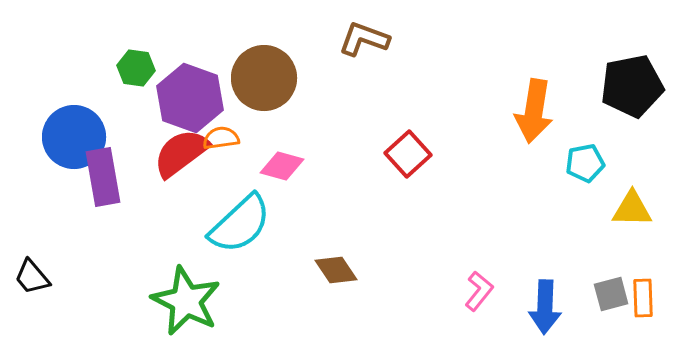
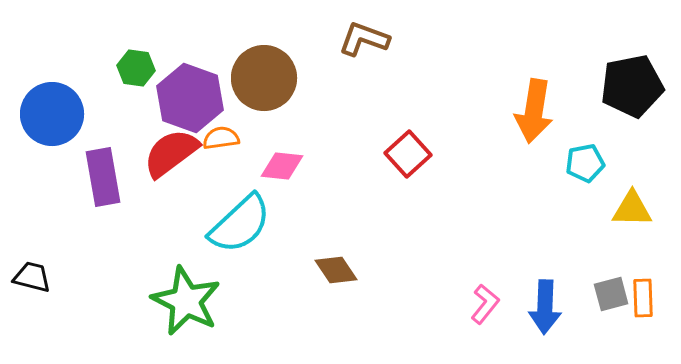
blue circle: moved 22 px left, 23 px up
red semicircle: moved 10 px left
pink diamond: rotated 9 degrees counterclockwise
black trapezoid: rotated 144 degrees clockwise
pink L-shape: moved 6 px right, 13 px down
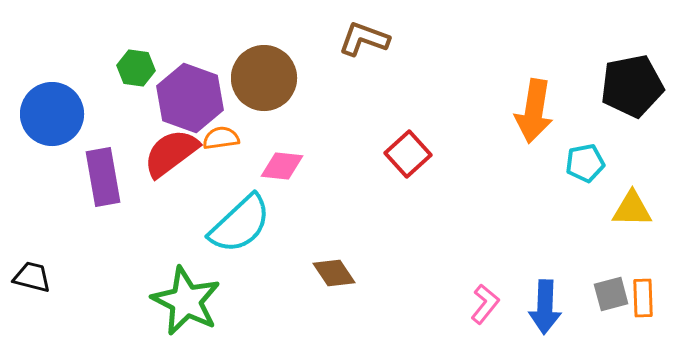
brown diamond: moved 2 px left, 3 px down
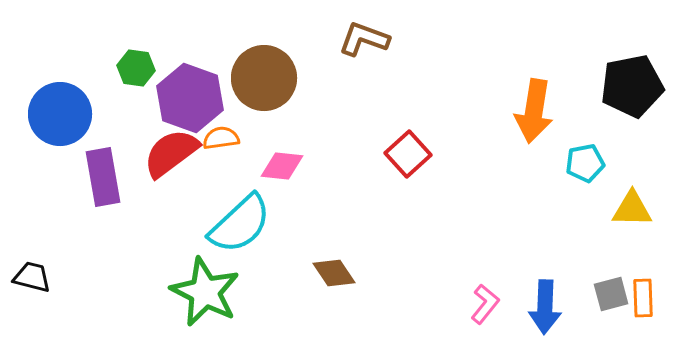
blue circle: moved 8 px right
green star: moved 19 px right, 9 px up
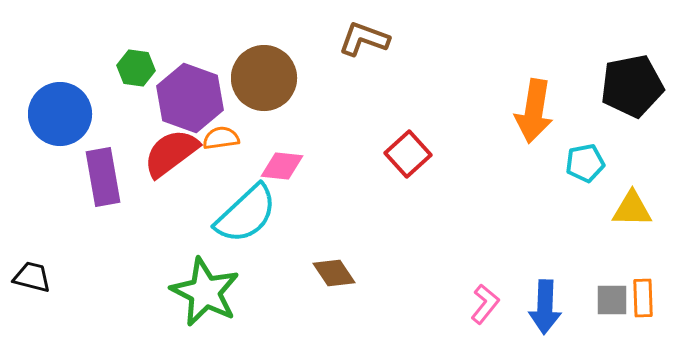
cyan semicircle: moved 6 px right, 10 px up
gray square: moved 1 px right, 6 px down; rotated 15 degrees clockwise
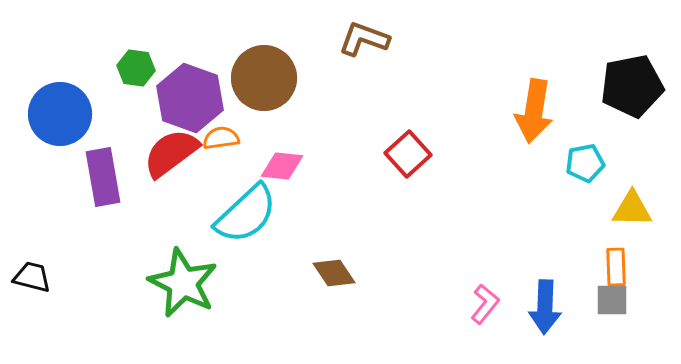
green star: moved 22 px left, 9 px up
orange rectangle: moved 27 px left, 31 px up
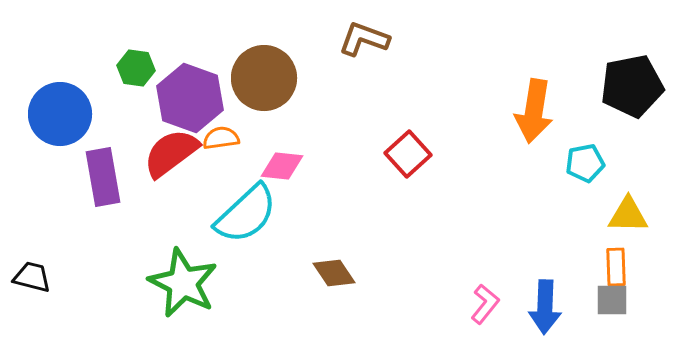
yellow triangle: moved 4 px left, 6 px down
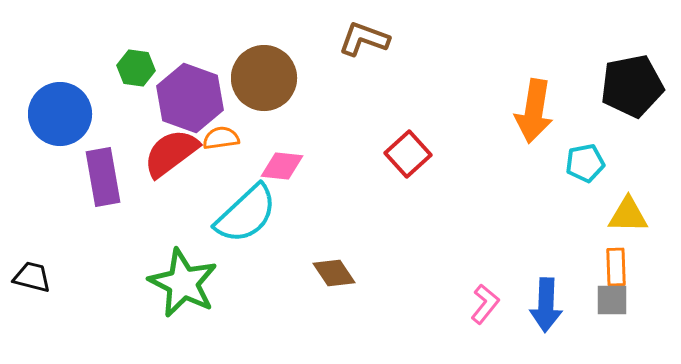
blue arrow: moved 1 px right, 2 px up
